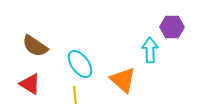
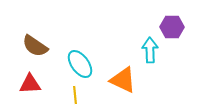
orange triangle: rotated 16 degrees counterclockwise
red triangle: rotated 35 degrees counterclockwise
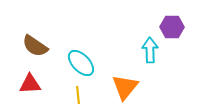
cyan ellipse: moved 1 px right, 1 px up; rotated 8 degrees counterclockwise
orange triangle: moved 2 px right, 7 px down; rotated 44 degrees clockwise
yellow line: moved 3 px right
